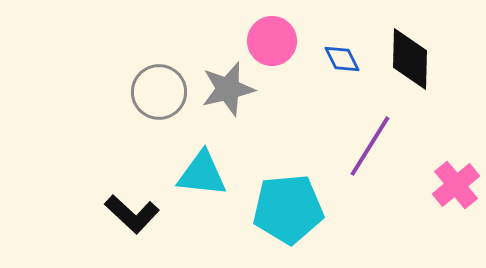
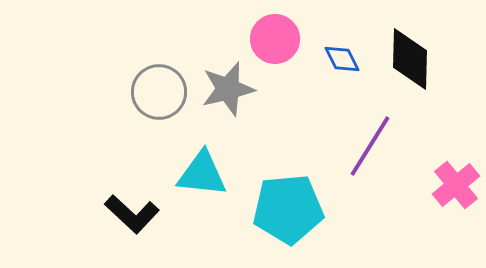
pink circle: moved 3 px right, 2 px up
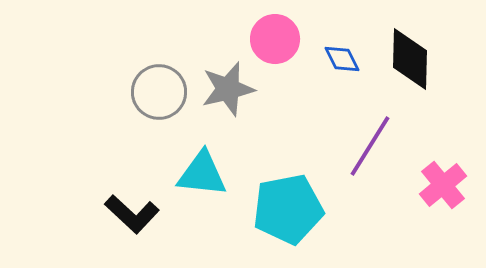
pink cross: moved 13 px left
cyan pentagon: rotated 6 degrees counterclockwise
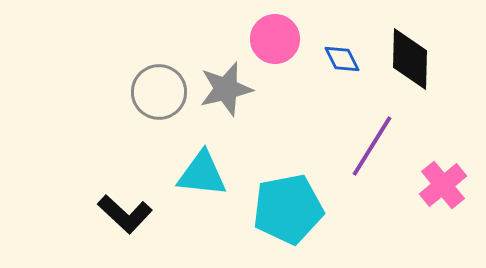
gray star: moved 2 px left
purple line: moved 2 px right
black L-shape: moved 7 px left
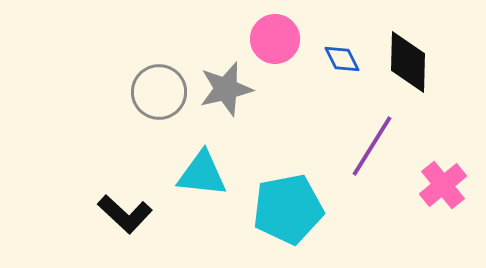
black diamond: moved 2 px left, 3 px down
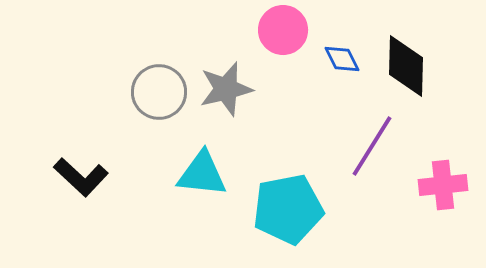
pink circle: moved 8 px right, 9 px up
black diamond: moved 2 px left, 4 px down
pink cross: rotated 33 degrees clockwise
black L-shape: moved 44 px left, 37 px up
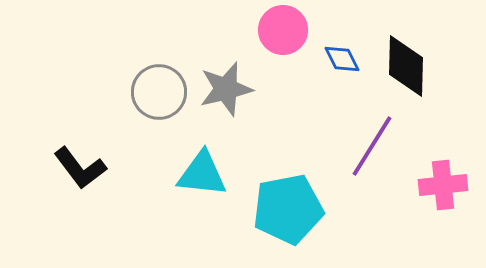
black L-shape: moved 1 px left, 9 px up; rotated 10 degrees clockwise
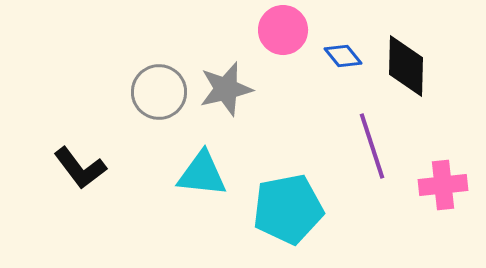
blue diamond: moved 1 px right, 3 px up; rotated 12 degrees counterclockwise
purple line: rotated 50 degrees counterclockwise
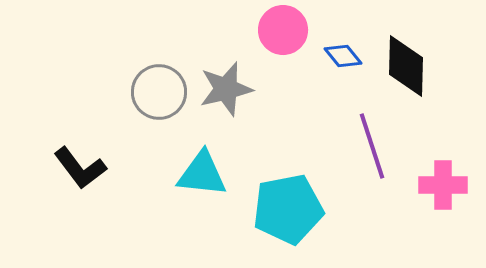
pink cross: rotated 6 degrees clockwise
